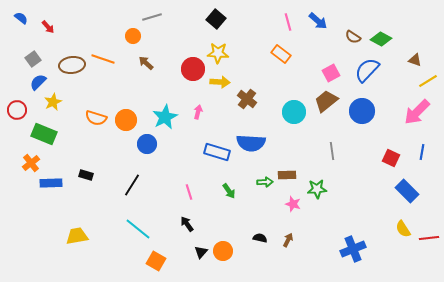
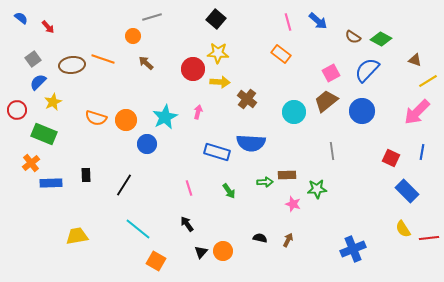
black rectangle at (86, 175): rotated 72 degrees clockwise
black line at (132, 185): moved 8 px left
pink line at (189, 192): moved 4 px up
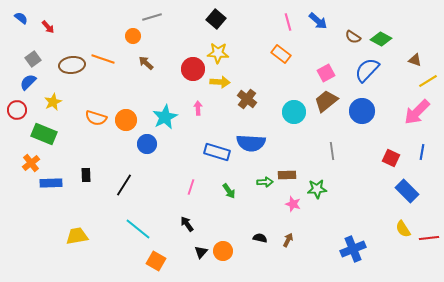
pink square at (331, 73): moved 5 px left
blue semicircle at (38, 82): moved 10 px left
pink arrow at (198, 112): moved 4 px up; rotated 16 degrees counterclockwise
pink line at (189, 188): moved 2 px right, 1 px up; rotated 35 degrees clockwise
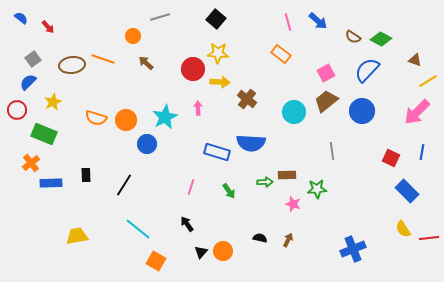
gray line at (152, 17): moved 8 px right
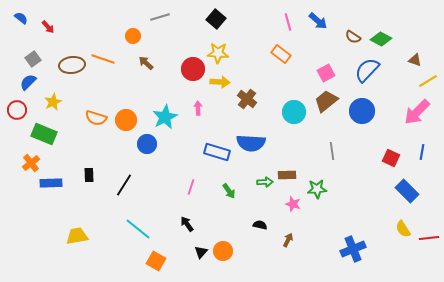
black rectangle at (86, 175): moved 3 px right
black semicircle at (260, 238): moved 13 px up
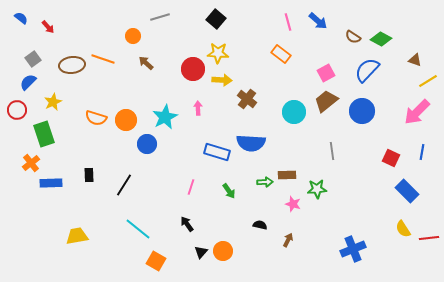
yellow arrow at (220, 82): moved 2 px right, 2 px up
green rectangle at (44, 134): rotated 50 degrees clockwise
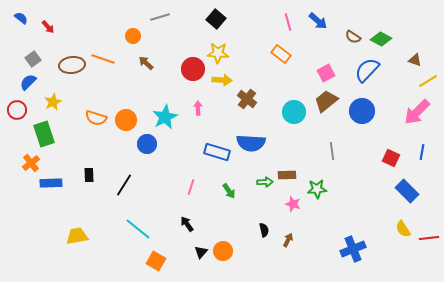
black semicircle at (260, 225): moved 4 px right, 5 px down; rotated 64 degrees clockwise
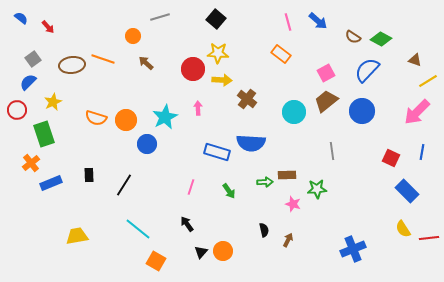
blue rectangle at (51, 183): rotated 20 degrees counterclockwise
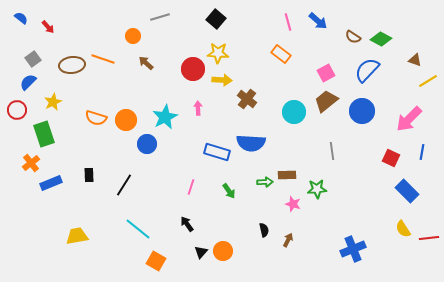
pink arrow at (417, 112): moved 8 px left, 7 px down
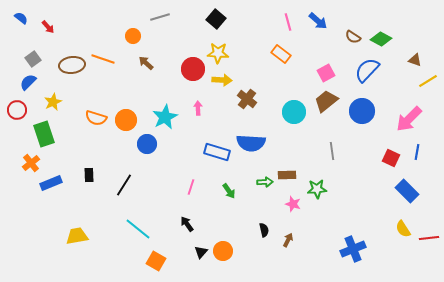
blue line at (422, 152): moved 5 px left
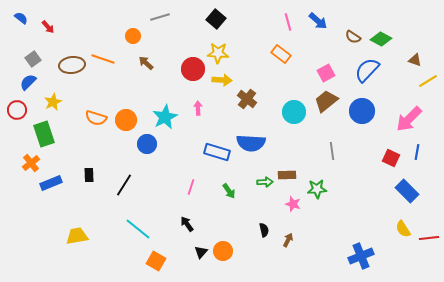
blue cross at (353, 249): moved 8 px right, 7 px down
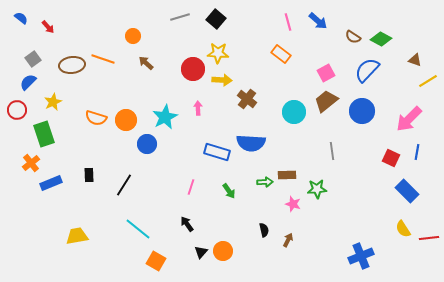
gray line at (160, 17): moved 20 px right
